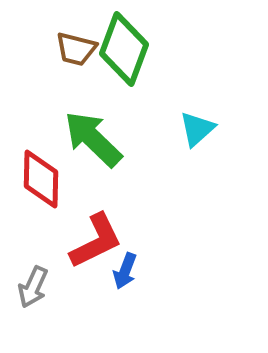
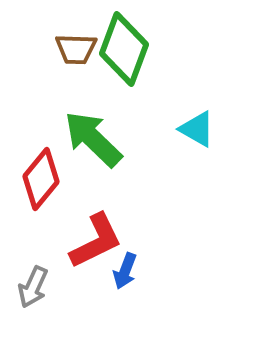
brown trapezoid: rotated 12 degrees counterclockwise
cyan triangle: rotated 48 degrees counterclockwise
red diamond: rotated 38 degrees clockwise
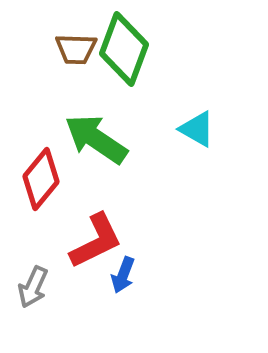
green arrow: moved 3 px right; rotated 10 degrees counterclockwise
blue arrow: moved 2 px left, 4 px down
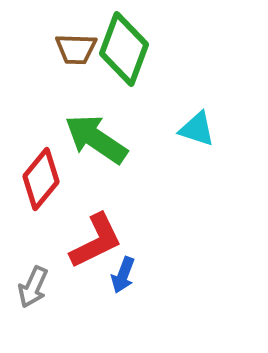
cyan triangle: rotated 12 degrees counterclockwise
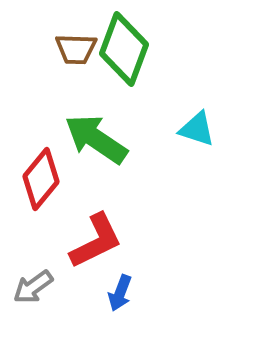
blue arrow: moved 3 px left, 18 px down
gray arrow: rotated 30 degrees clockwise
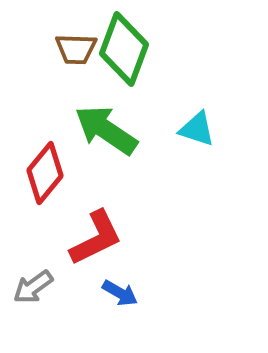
green arrow: moved 10 px right, 9 px up
red diamond: moved 4 px right, 6 px up
red L-shape: moved 3 px up
blue arrow: rotated 81 degrees counterclockwise
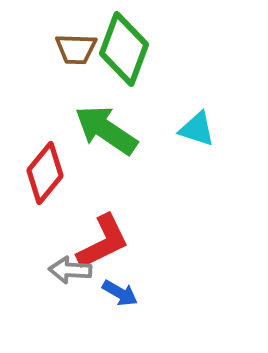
red L-shape: moved 7 px right, 4 px down
gray arrow: moved 37 px right, 17 px up; rotated 39 degrees clockwise
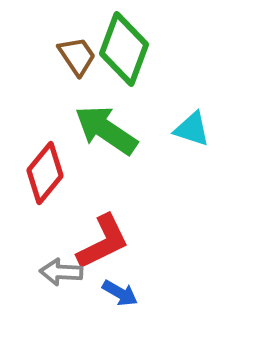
brown trapezoid: moved 1 px right, 7 px down; rotated 126 degrees counterclockwise
cyan triangle: moved 5 px left
gray arrow: moved 9 px left, 2 px down
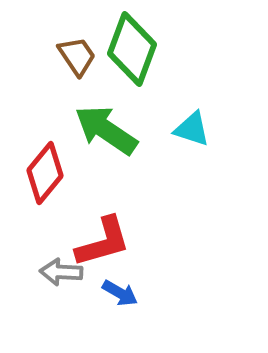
green diamond: moved 8 px right
red L-shape: rotated 10 degrees clockwise
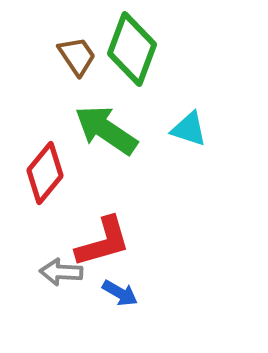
cyan triangle: moved 3 px left
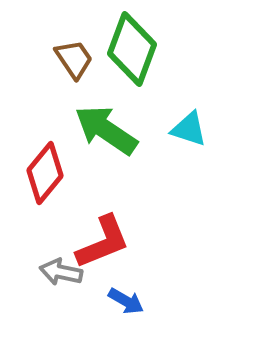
brown trapezoid: moved 3 px left, 3 px down
red L-shape: rotated 6 degrees counterclockwise
gray arrow: rotated 9 degrees clockwise
blue arrow: moved 6 px right, 8 px down
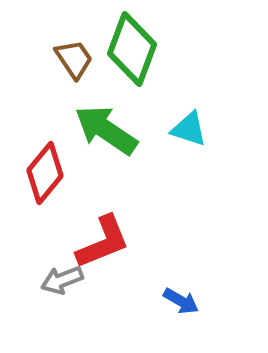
gray arrow: moved 1 px right, 8 px down; rotated 33 degrees counterclockwise
blue arrow: moved 55 px right
